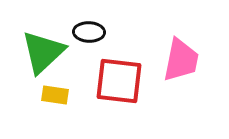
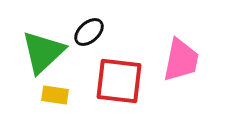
black ellipse: rotated 44 degrees counterclockwise
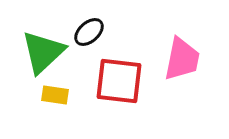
pink trapezoid: moved 1 px right, 1 px up
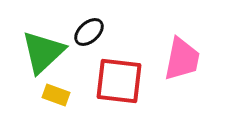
yellow rectangle: moved 1 px right; rotated 12 degrees clockwise
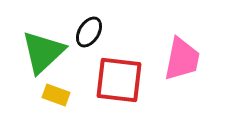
black ellipse: rotated 16 degrees counterclockwise
red square: moved 1 px up
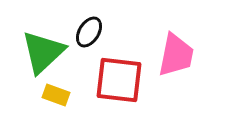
pink trapezoid: moved 6 px left, 4 px up
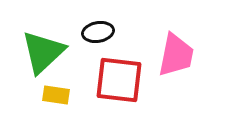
black ellipse: moved 9 px right; rotated 48 degrees clockwise
yellow rectangle: rotated 12 degrees counterclockwise
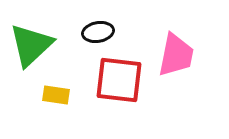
green triangle: moved 12 px left, 7 px up
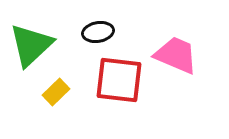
pink trapezoid: rotated 78 degrees counterclockwise
yellow rectangle: moved 3 px up; rotated 52 degrees counterclockwise
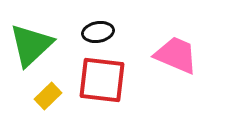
red square: moved 17 px left
yellow rectangle: moved 8 px left, 4 px down
